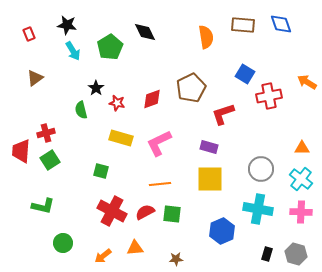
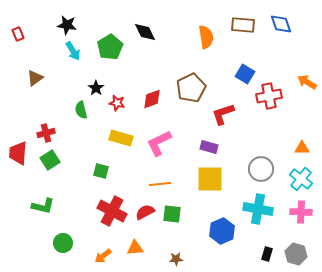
red rectangle at (29, 34): moved 11 px left
red trapezoid at (21, 151): moved 3 px left, 2 px down
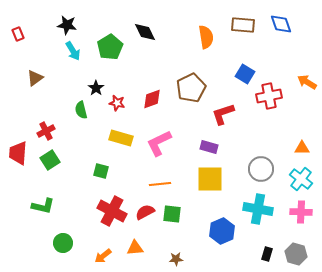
red cross at (46, 133): moved 2 px up; rotated 12 degrees counterclockwise
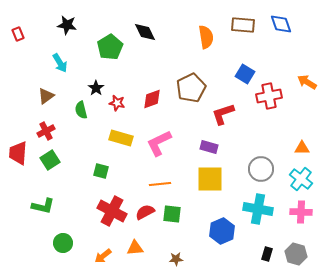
cyan arrow at (73, 51): moved 13 px left, 12 px down
brown triangle at (35, 78): moved 11 px right, 18 px down
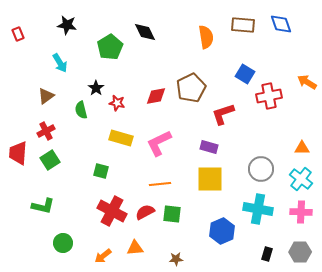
red diamond at (152, 99): moved 4 px right, 3 px up; rotated 10 degrees clockwise
gray hexagon at (296, 254): moved 4 px right, 2 px up; rotated 15 degrees counterclockwise
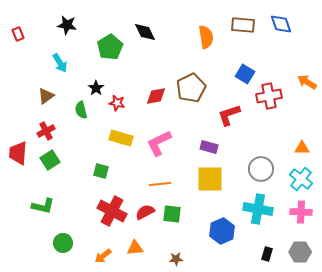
red L-shape at (223, 114): moved 6 px right, 1 px down
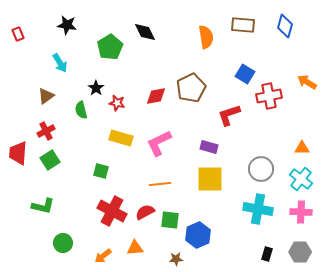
blue diamond at (281, 24): moved 4 px right, 2 px down; rotated 35 degrees clockwise
green square at (172, 214): moved 2 px left, 6 px down
blue hexagon at (222, 231): moved 24 px left, 4 px down
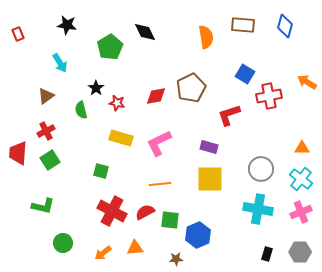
pink cross at (301, 212): rotated 25 degrees counterclockwise
orange arrow at (103, 256): moved 3 px up
